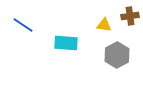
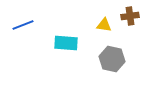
blue line: rotated 55 degrees counterclockwise
gray hexagon: moved 5 px left, 4 px down; rotated 20 degrees counterclockwise
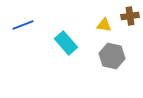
cyan rectangle: rotated 45 degrees clockwise
gray hexagon: moved 3 px up
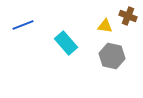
brown cross: moved 2 px left; rotated 30 degrees clockwise
yellow triangle: moved 1 px right, 1 px down
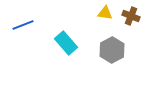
brown cross: moved 3 px right
yellow triangle: moved 13 px up
gray hexagon: moved 6 px up; rotated 20 degrees clockwise
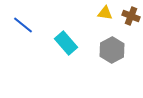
blue line: rotated 60 degrees clockwise
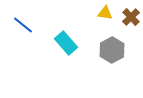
brown cross: moved 1 px down; rotated 24 degrees clockwise
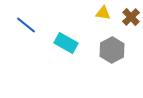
yellow triangle: moved 2 px left
blue line: moved 3 px right
cyan rectangle: rotated 20 degrees counterclockwise
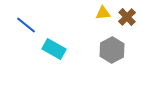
yellow triangle: rotated 14 degrees counterclockwise
brown cross: moved 4 px left
cyan rectangle: moved 12 px left, 6 px down
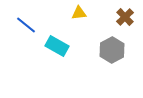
yellow triangle: moved 24 px left
brown cross: moved 2 px left
cyan rectangle: moved 3 px right, 3 px up
